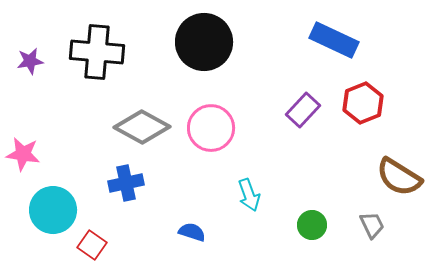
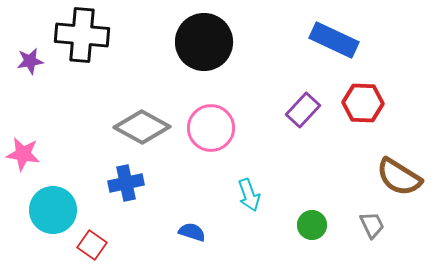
black cross: moved 15 px left, 17 px up
red hexagon: rotated 24 degrees clockwise
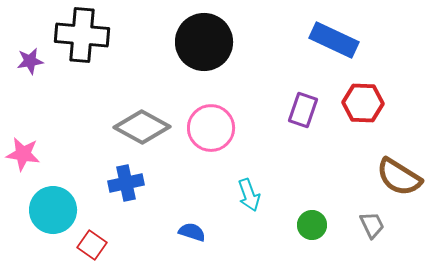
purple rectangle: rotated 24 degrees counterclockwise
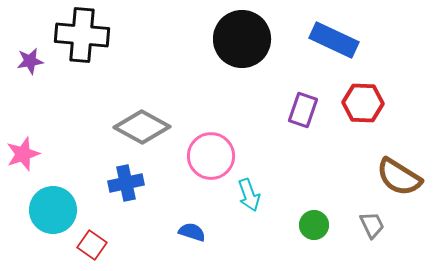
black circle: moved 38 px right, 3 px up
pink circle: moved 28 px down
pink star: rotated 28 degrees counterclockwise
green circle: moved 2 px right
